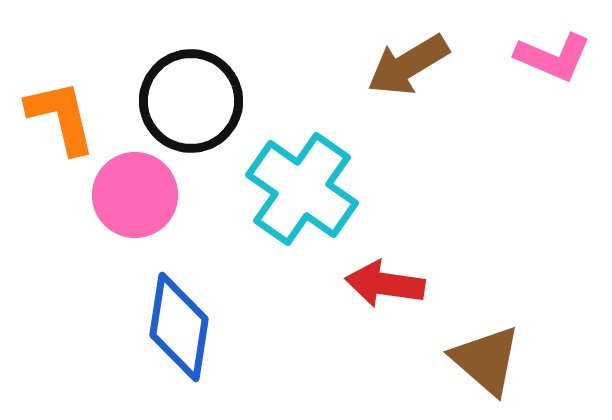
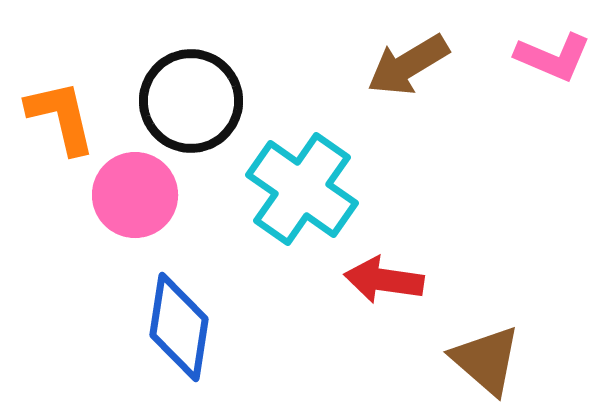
red arrow: moved 1 px left, 4 px up
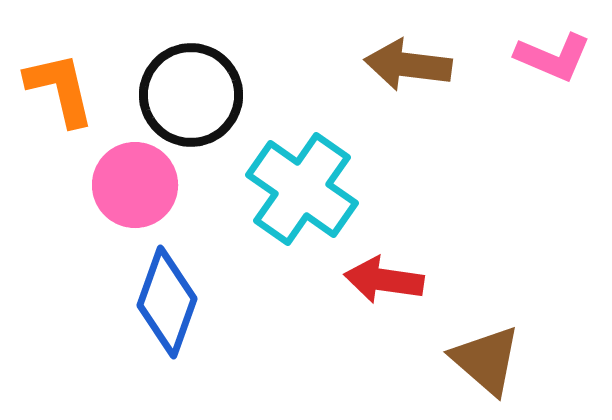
brown arrow: rotated 38 degrees clockwise
black circle: moved 6 px up
orange L-shape: moved 1 px left, 28 px up
pink circle: moved 10 px up
blue diamond: moved 12 px left, 25 px up; rotated 11 degrees clockwise
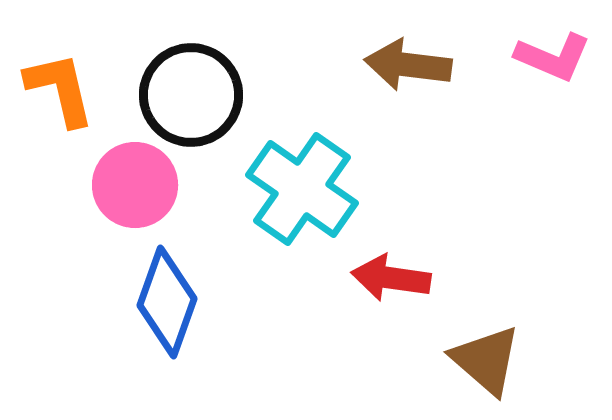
red arrow: moved 7 px right, 2 px up
